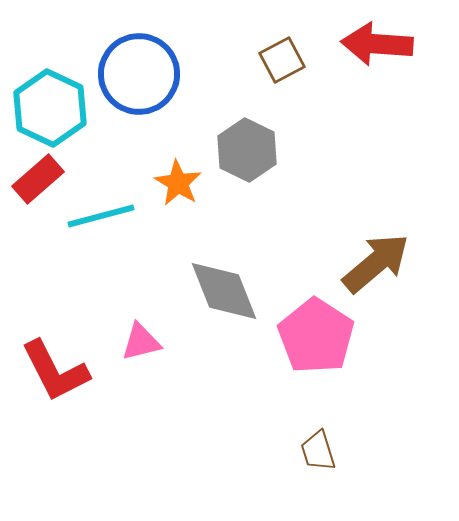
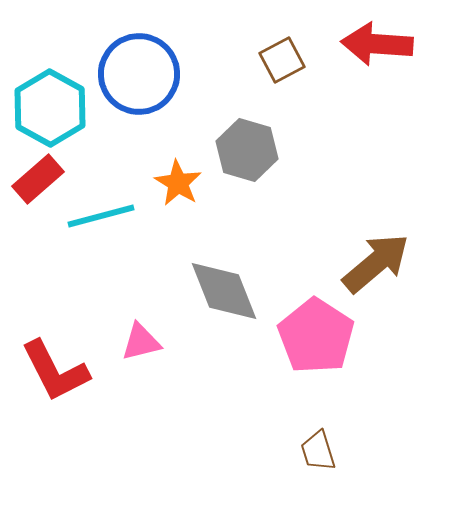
cyan hexagon: rotated 4 degrees clockwise
gray hexagon: rotated 10 degrees counterclockwise
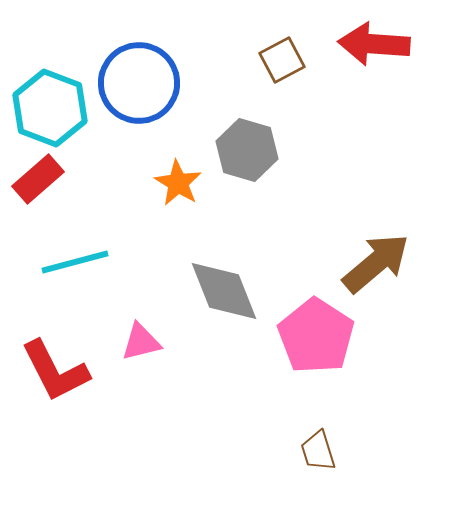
red arrow: moved 3 px left
blue circle: moved 9 px down
cyan hexagon: rotated 8 degrees counterclockwise
cyan line: moved 26 px left, 46 px down
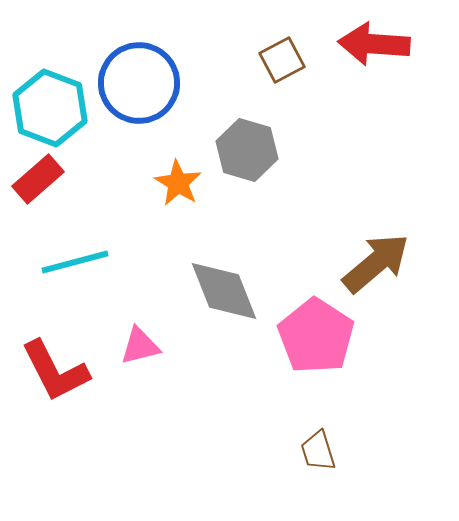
pink triangle: moved 1 px left, 4 px down
